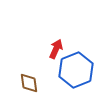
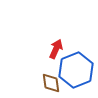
brown diamond: moved 22 px right
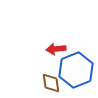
red arrow: rotated 120 degrees counterclockwise
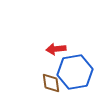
blue hexagon: moved 1 px left, 2 px down; rotated 12 degrees clockwise
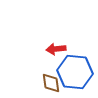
blue hexagon: rotated 16 degrees clockwise
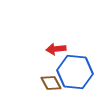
brown diamond: rotated 20 degrees counterclockwise
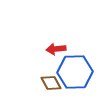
blue hexagon: rotated 8 degrees counterclockwise
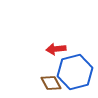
blue hexagon: rotated 12 degrees counterclockwise
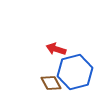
red arrow: rotated 24 degrees clockwise
